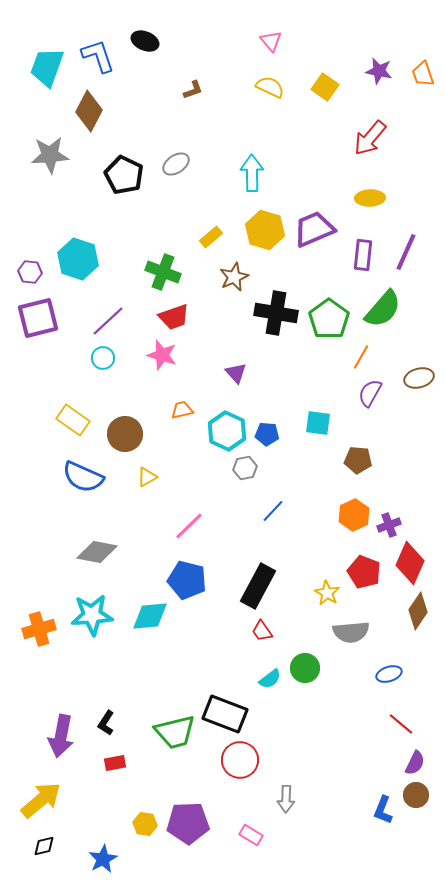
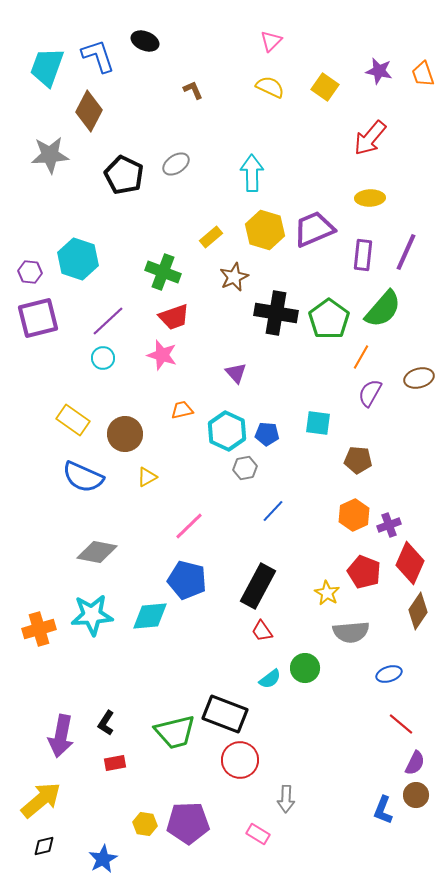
pink triangle at (271, 41): rotated 25 degrees clockwise
brown L-shape at (193, 90): rotated 95 degrees counterclockwise
pink rectangle at (251, 835): moved 7 px right, 1 px up
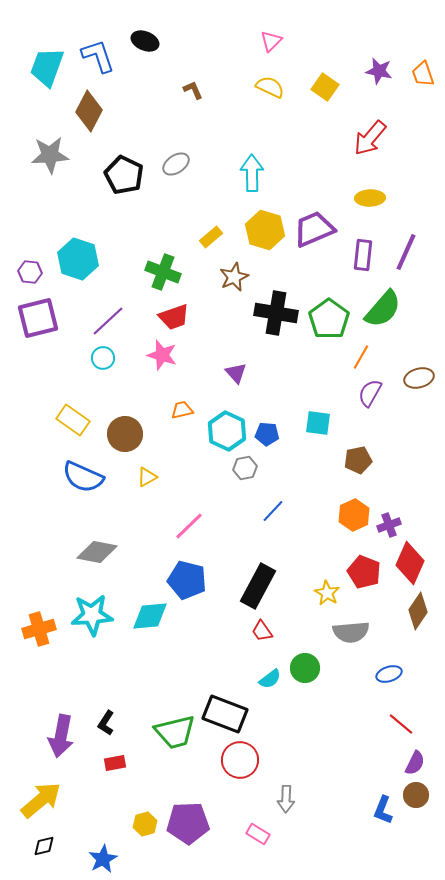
brown pentagon at (358, 460): rotated 16 degrees counterclockwise
yellow hexagon at (145, 824): rotated 25 degrees counterclockwise
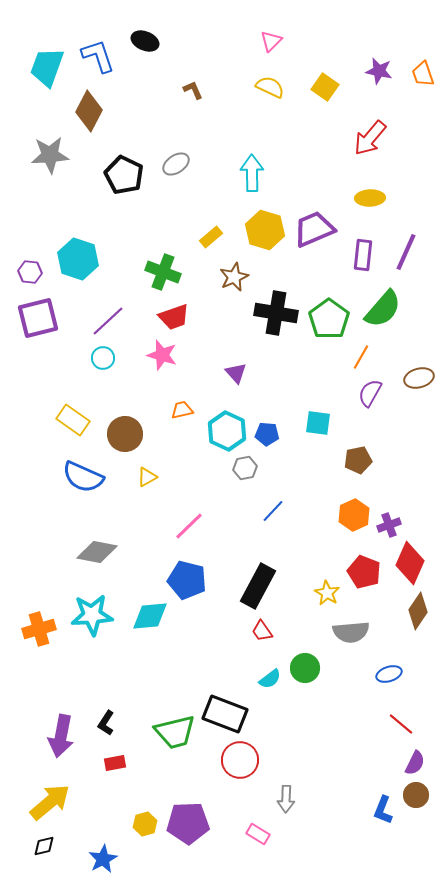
yellow arrow at (41, 800): moved 9 px right, 2 px down
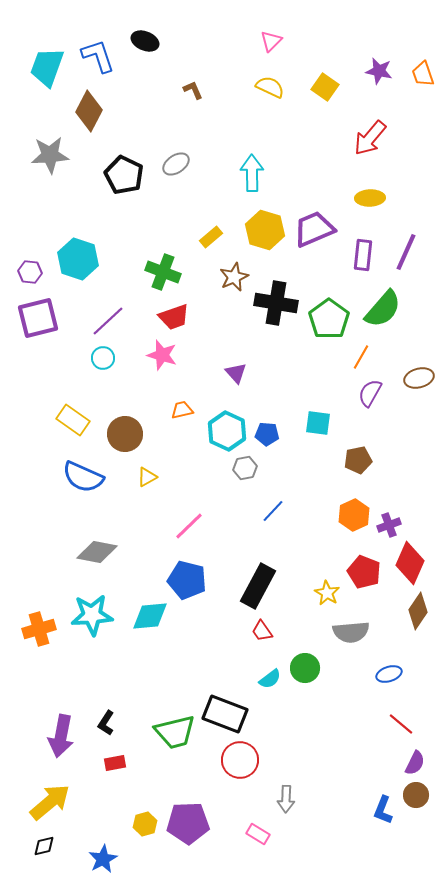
black cross at (276, 313): moved 10 px up
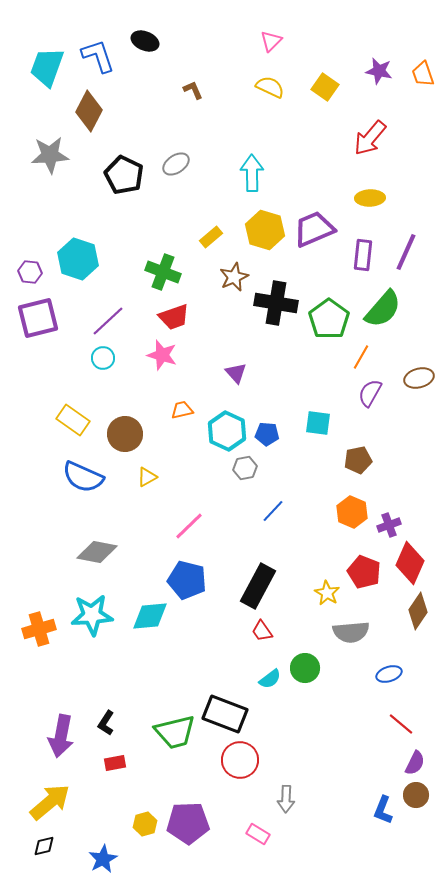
orange hexagon at (354, 515): moved 2 px left, 3 px up; rotated 12 degrees counterclockwise
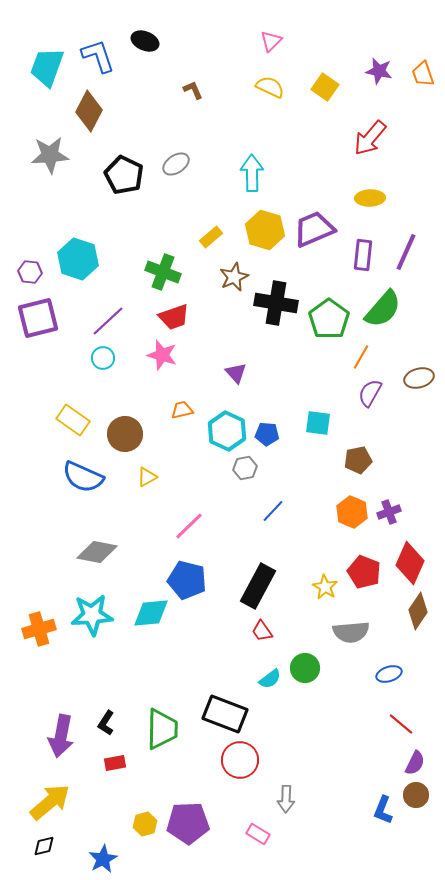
purple cross at (389, 525): moved 13 px up
yellow star at (327, 593): moved 2 px left, 6 px up
cyan diamond at (150, 616): moved 1 px right, 3 px up
green trapezoid at (175, 732): moved 13 px left, 3 px up; rotated 75 degrees counterclockwise
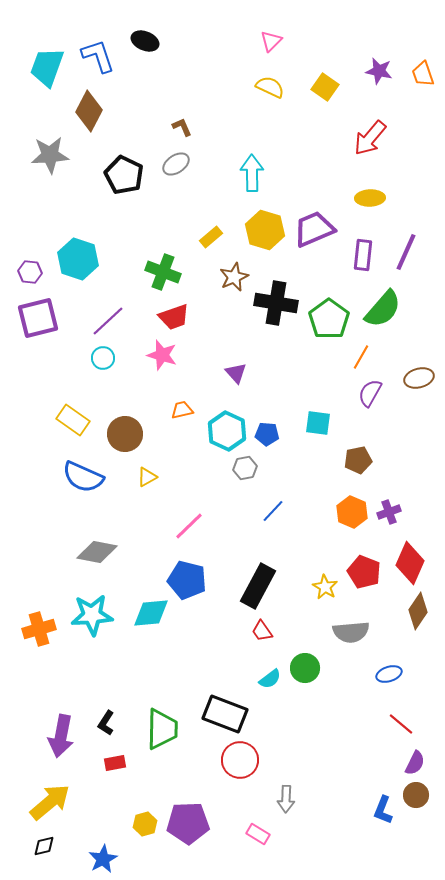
brown L-shape at (193, 90): moved 11 px left, 37 px down
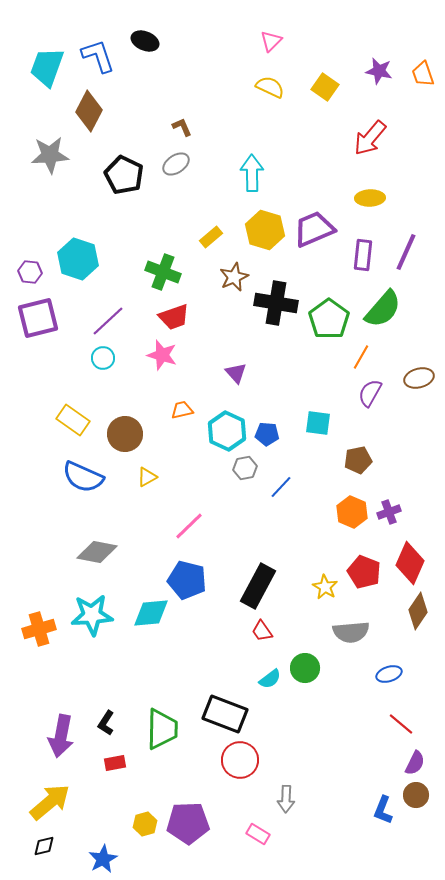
blue line at (273, 511): moved 8 px right, 24 px up
